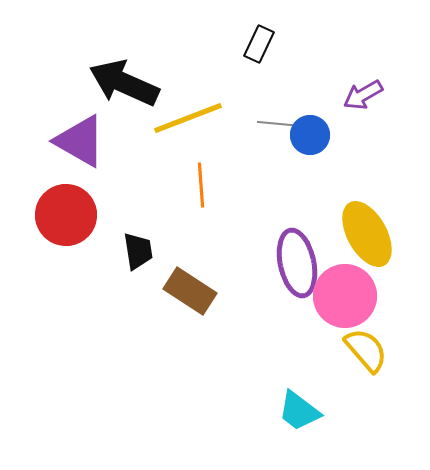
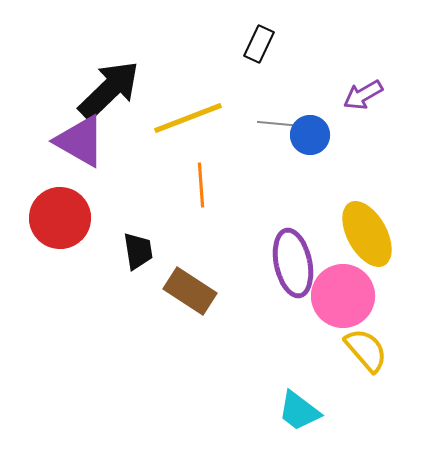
black arrow: moved 15 px left, 7 px down; rotated 112 degrees clockwise
red circle: moved 6 px left, 3 px down
purple ellipse: moved 4 px left
pink circle: moved 2 px left
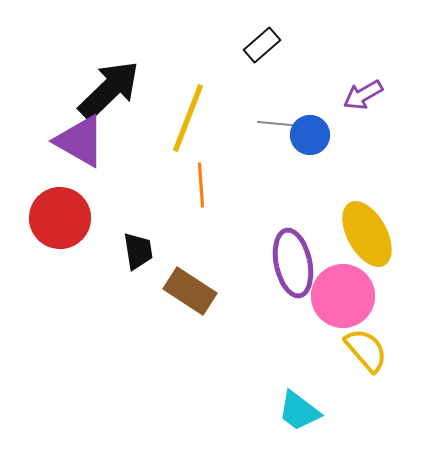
black rectangle: moved 3 px right, 1 px down; rotated 24 degrees clockwise
yellow line: rotated 48 degrees counterclockwise
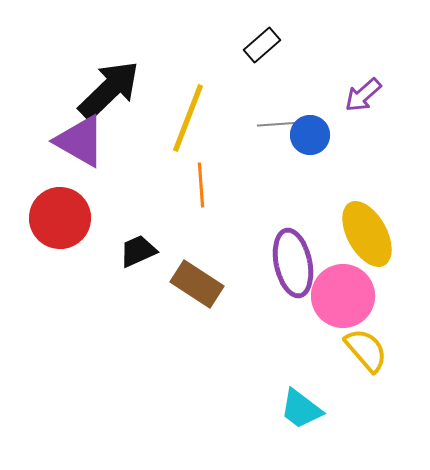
purple arrow: rotated 12 degrees counterclockwise
gray line: rotated 9 degrees counterclockwise
black trapezoid: rotated 105 degrees counterclockwise
brown rectangle: moved 7 px right, 7 px up
cyan trapezoid: moved 2 px right, 2 px up
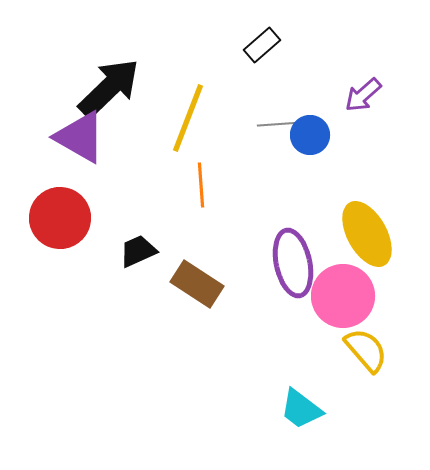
black arrow: moved 2 px up
purple triangle: moved 4 px up
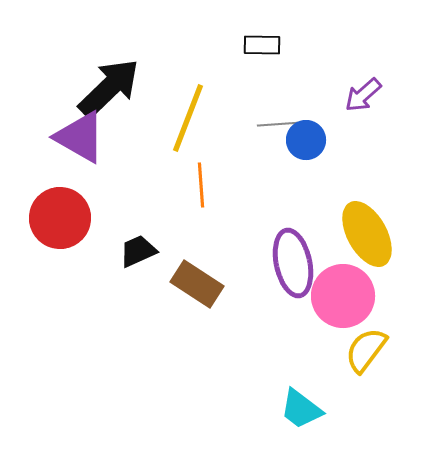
black rectangle: rotated 42 degrees clockwise
blue circle: moved 4 px left, 5 px down
yellow semicircle: rotated 102 degrees counterclockwise
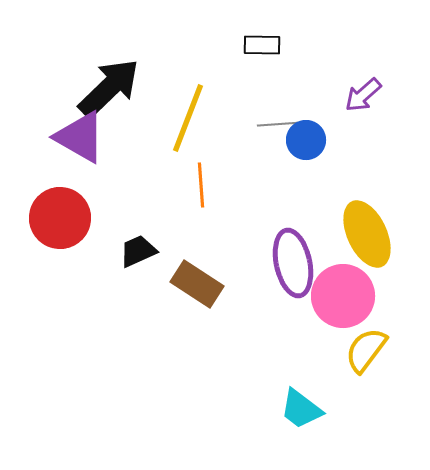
yellow ellipse: rotated 4 degrees clockwise
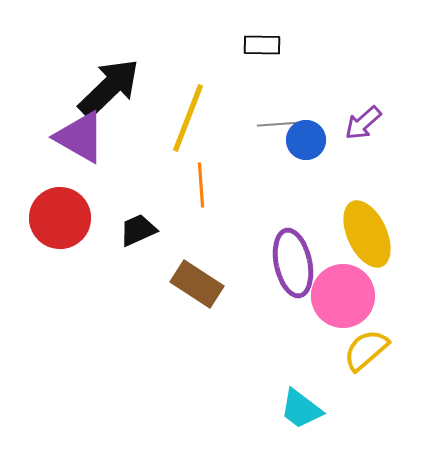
purple arrow: moved 28 px down
black trapezoid: moved 21 px up
yellow semicircle: rotated 12 degrees clockwise
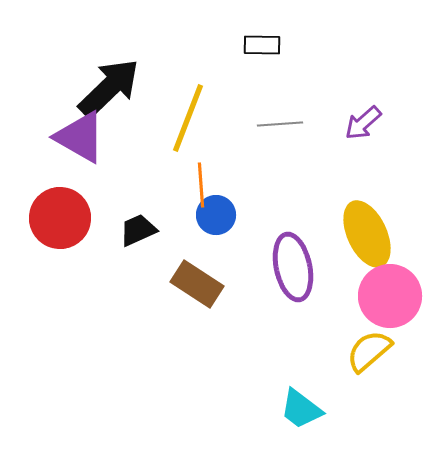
blue circle: moved 90 px left, 75 px down
purple ellipse: moved 4 px down
pink circle: moved 47 px right
yellow semicircle: moved 3 px right, 1 px down
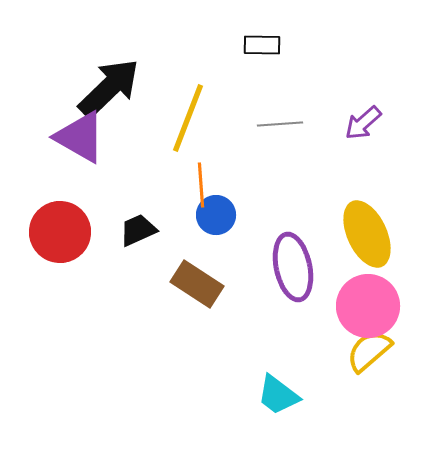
red circle: moved 14 px down
pink circle: moved 22 px left, 10 px down
cyan trapezoid: moved 23 px left, 14 px up
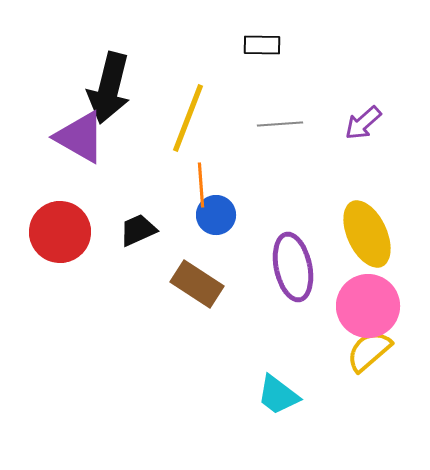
black arrow: rotated 148 degrees clockwise
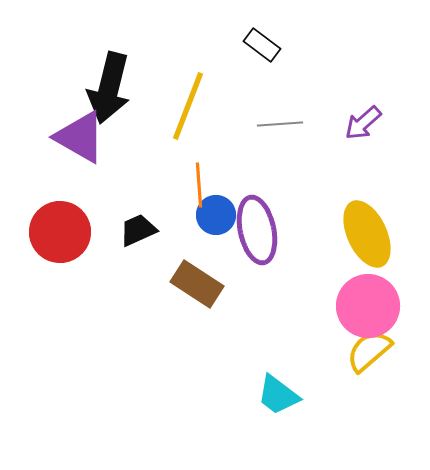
black rectangle: rotated 36 degrees clockwise
yellow line: moved 12 px up
orange line: moved 2 px left
purple ellipse: moved 36 px left, 37 px up
